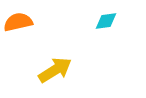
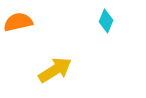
cyan diamond: rotated 60 degrees counterclockwise
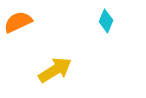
orange semicircle: rotated 12 degrees counterclockwise
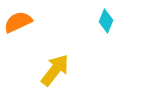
yellow arrow: rotated 20 degrees counterclockwise
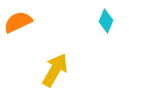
yellow arrow: rotated 8 degrees counterclockwise
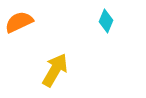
orange semicircle: moved 1 px right
